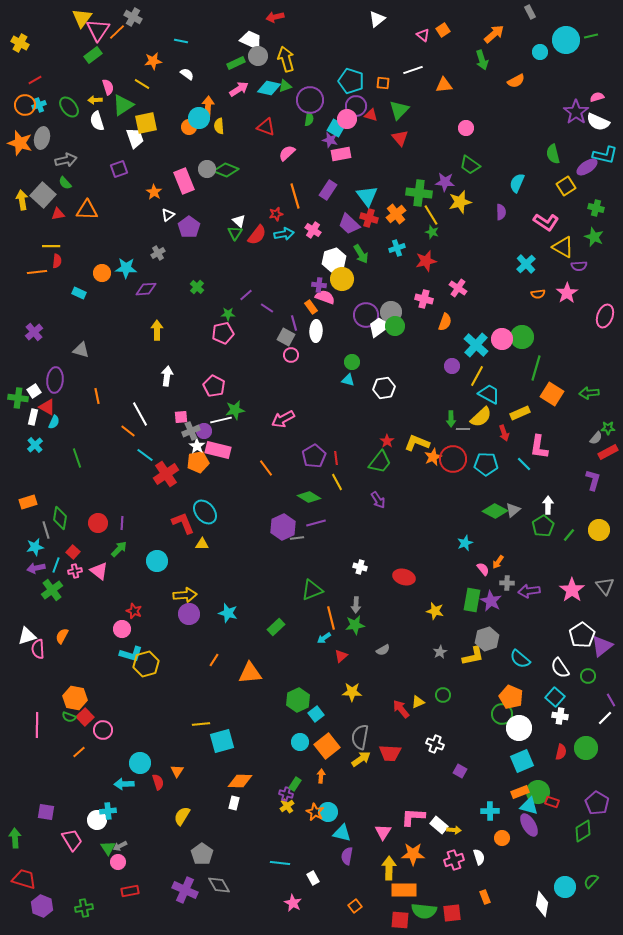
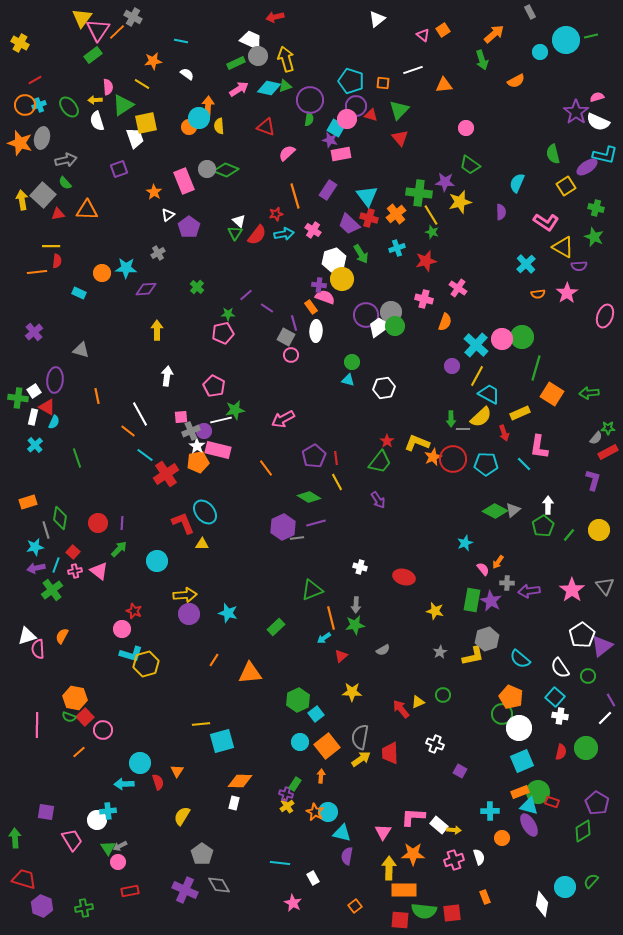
pink semicircle at (108, 87): rotated 14 degrees clockwise
red trapezoid at (390, 753): rotated 85 degrees clockwise
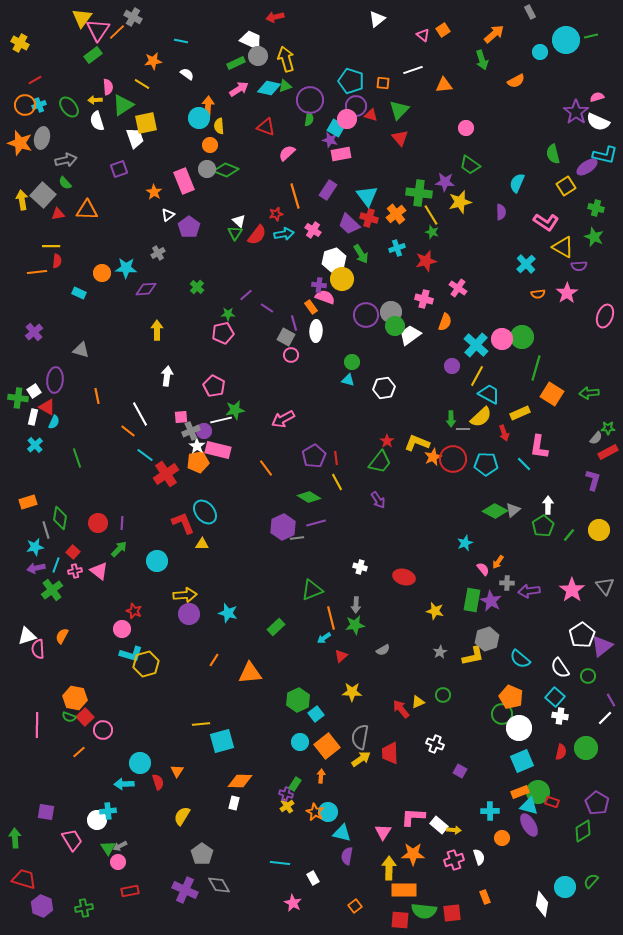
orange circle at (189, 127): moved 21 px right, 18 px down
white trapezoid at (379, 327): moved 31 px right, 8 px down
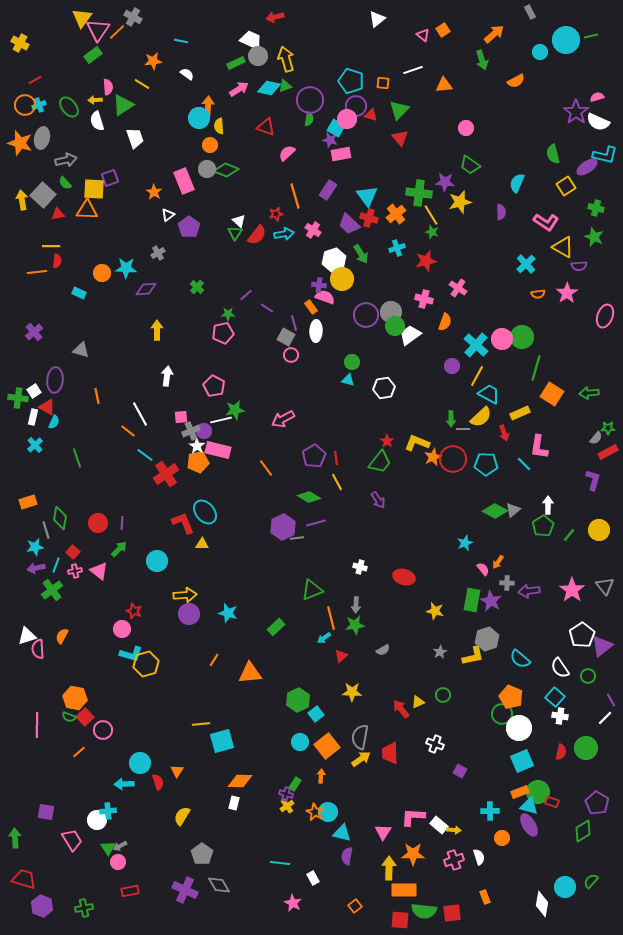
yellow square at (146, 123): moved 52 px left, 66 px down; rotated 15 degrees clockwise
purple square at (119, 169): moved 9 px left, 9 px down
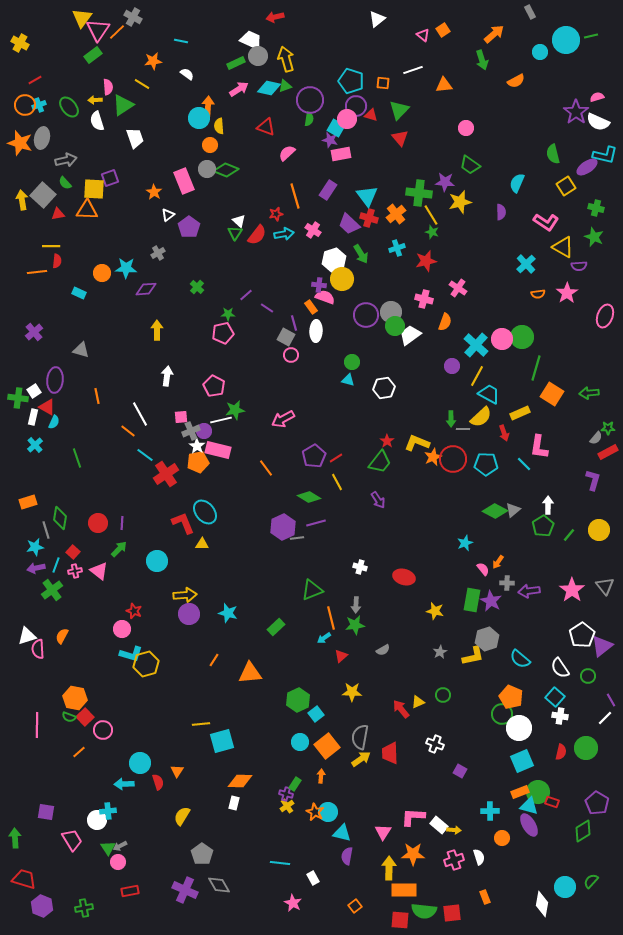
red line at (336, 458): rotated 64 degrees clockwise
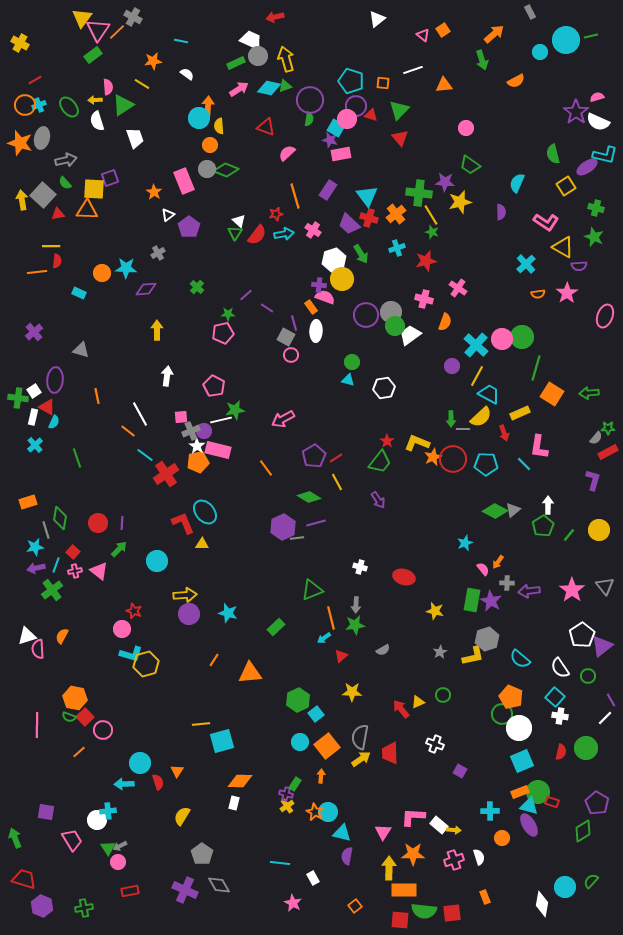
green arrow at (15, 838): rotated 18 degrees counterclockwise
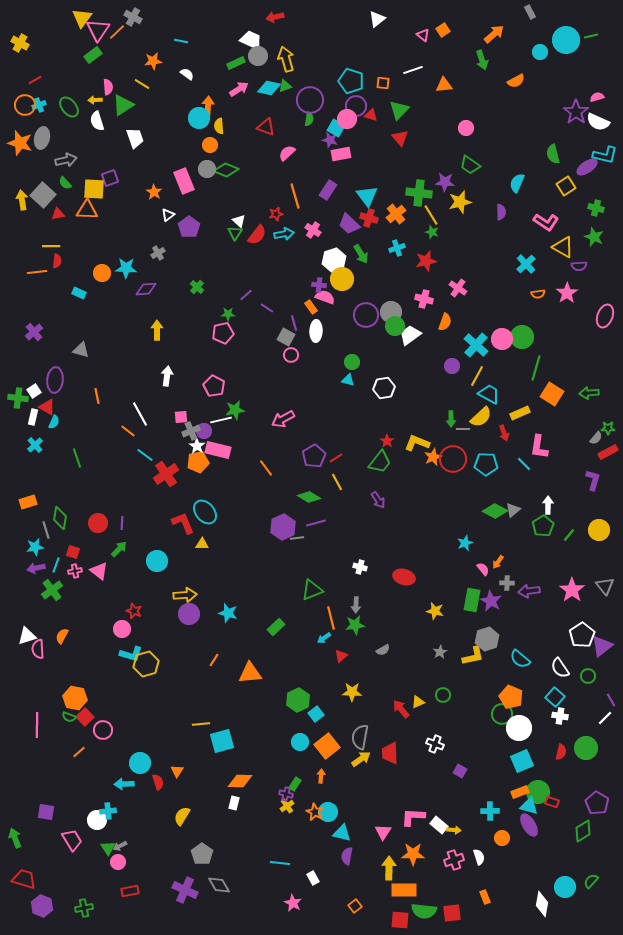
red square at (73, 552): rotated 24 degrees counterclockwise
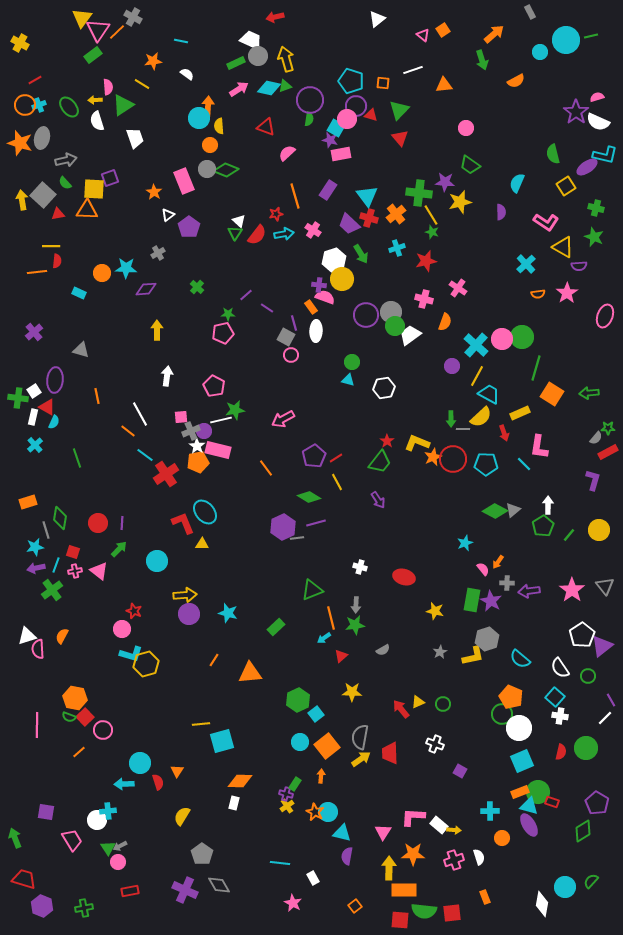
green circle at (443, 695): moved 9 px down
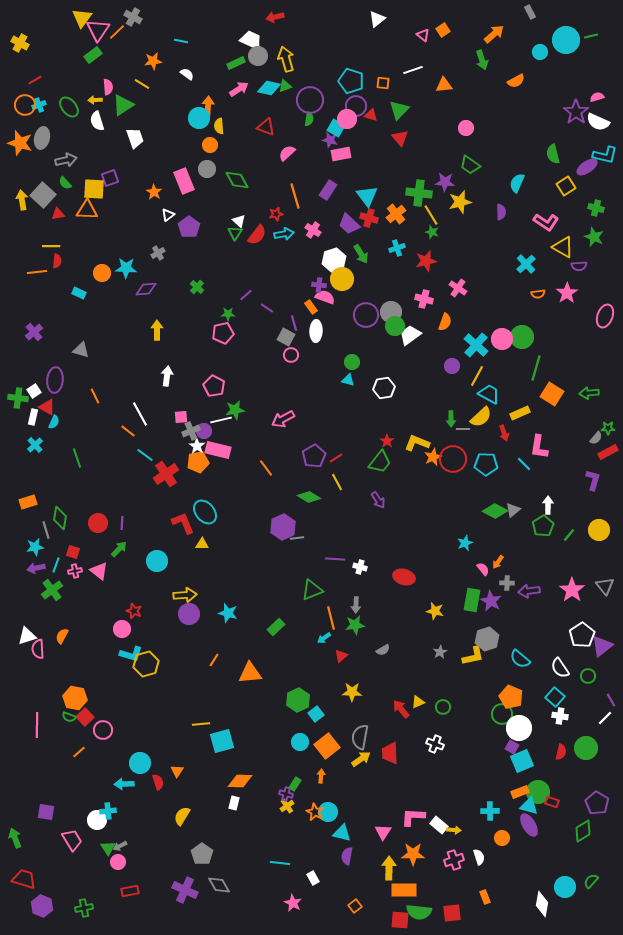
green diamond at (226, 170): moved 11 px right, 10 px down; rotated 40 degrees clockwise
orange line at (97, 396): moved 2 px left; rotated 14 degrees counterclockwise
purple line at (316, 523): moved 19 px right, 36 px down; rotated 18 degrees clockwise
green circle at (443, 704): moved 3 px down
purple square at (460, 771): moved 52 px right, 24 px up
green semicircle at (424, 911): moved 5 px left, 1 px down
